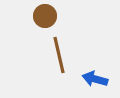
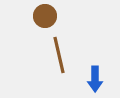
blue arrow: rotated 105 degrees counterclockwise
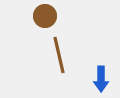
blue arrow: moved 6 px right
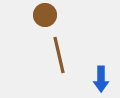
brown circle: moved 1 px up
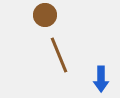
brown line: rotated 9 degrees counterclockwise
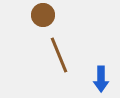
brown circle: moved 2 px left
